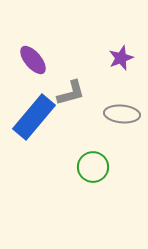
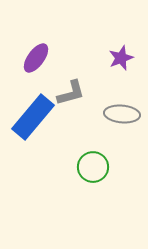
purple ellipse: moved 3 px right, 2 px up; rotated 76 degrees clockwise
blue rectangle: moved 1 px left
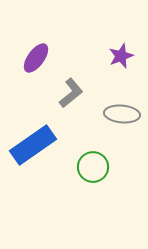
purple star: moved 2 px up
gray L-shape: rotated 24 degrees counterclockwise
blue rectangle: moved 28 px down; rotated 15 degrees clockwise
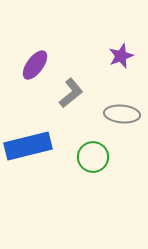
purple ellipse: moved 1 px left, 7 px down
blue rectangle: moved 5 px left, 1 px down; rotated 21 degrees clockwise
green circle: moved 10 px up
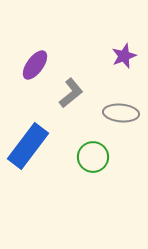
purple star: moved 3 px right
gray ellipse: moved 1 px left, 1 px up
blue rectangle: rotated 39 degrees counterclockwise
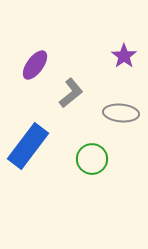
purple star: rotated 15 degrees counterclockwise
green circle: moved 1 px left, 2 px down
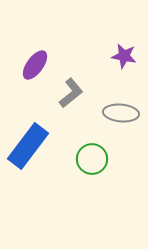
purple star: rotated 25 degrees counterclockwise
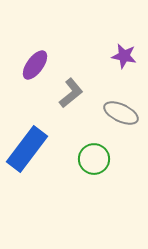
gray ellipse: rotated 20 degrees clockwise
blue rectangle: moved 1 px left, 3 px down
green circle: moved 2 px right
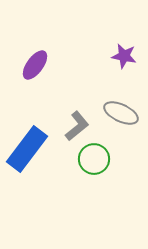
gray L-shape: moved 6 px right, 33 px down
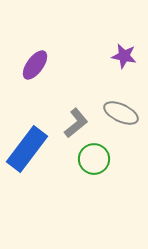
gray L-shape: moved 1 px left, 3 px up
